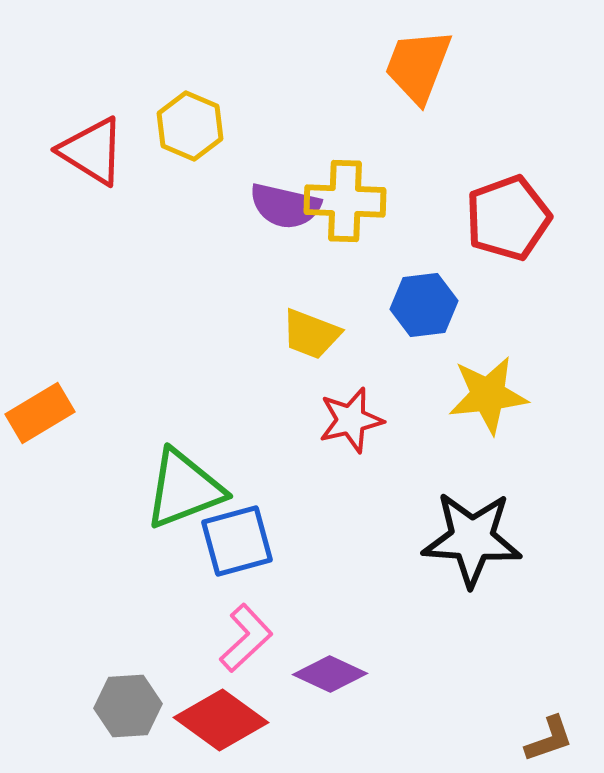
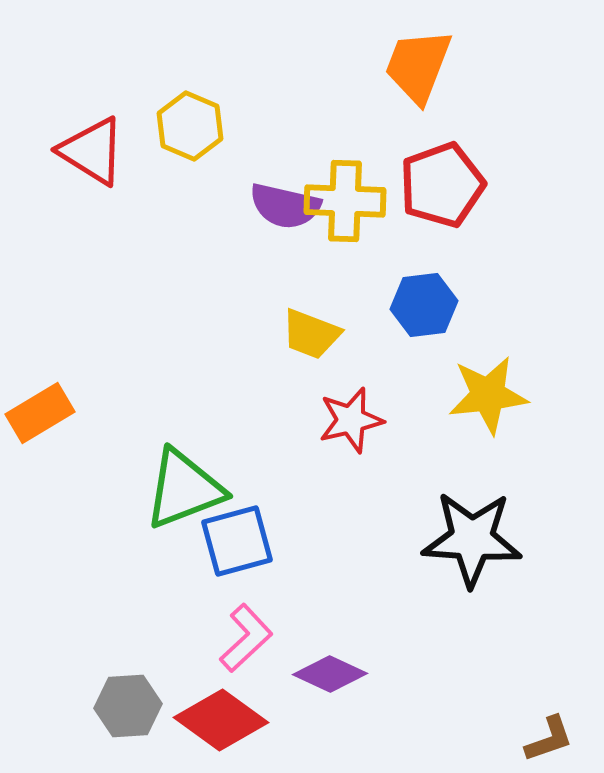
red pentagon: moved 66 px left, 33 px up
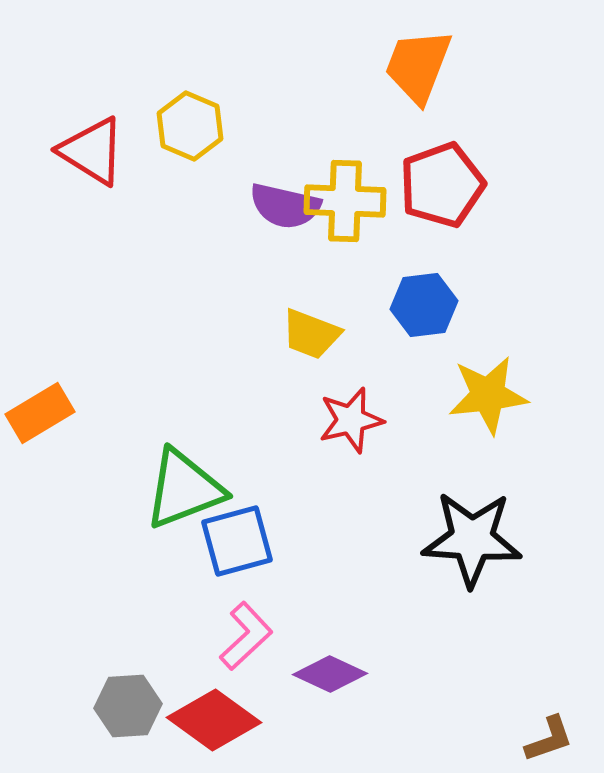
pink L-shape: moved 2 px up
red diamond: moved 7 px left
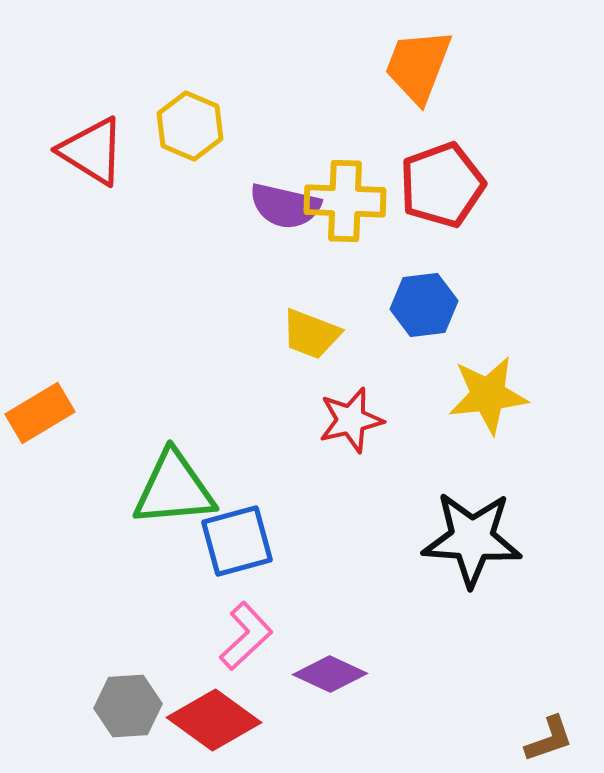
green triangle: moved 10 px left; rotated 16 degrees clockwise
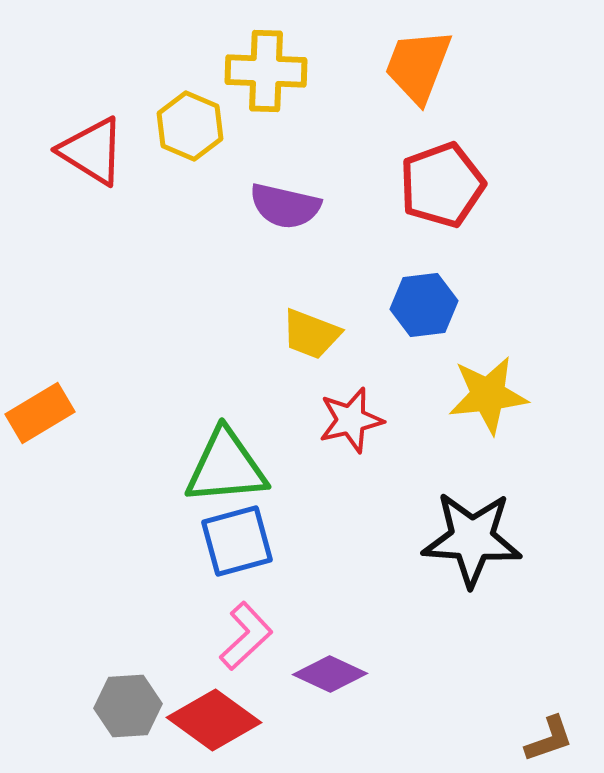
yellow cross: moved 79 px left, 130 px up
green triangle: moved 52 px right, 22 px up
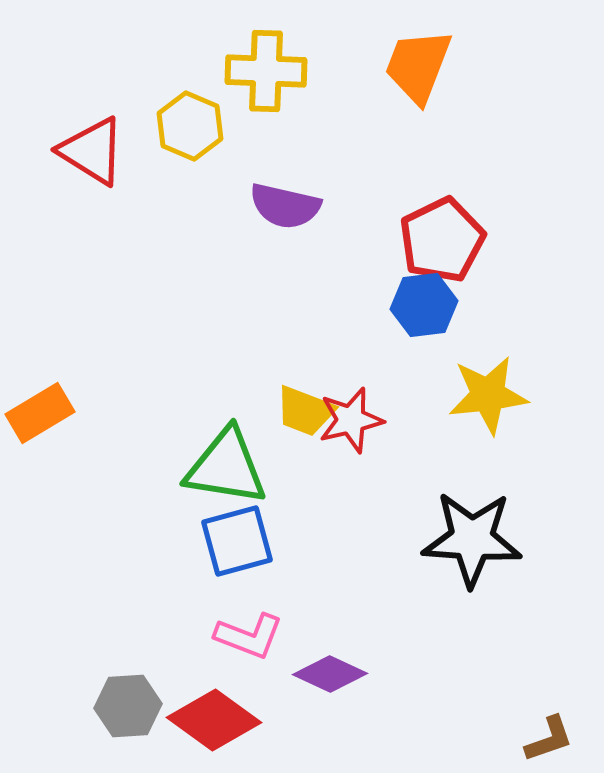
red pentagon: moved 55 px down; rotated 6 degrees counterclockwise
yellow trapezoid: moved 6 px left, 77 px down
green triangle: rotated 14 degrees clockwise
pink L-shape: moved 3 px right; rotated 64 degrees clockwise
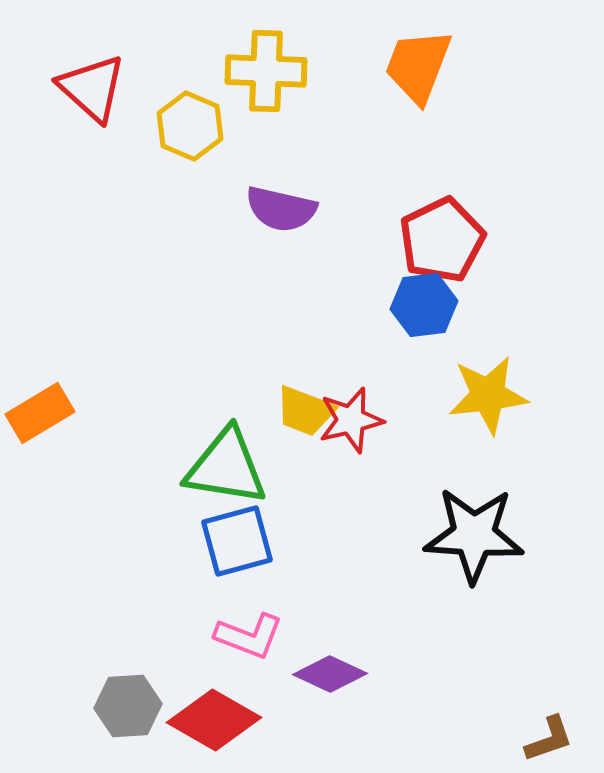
red triangle: moved 63 px up; rotated 10 degrees clockwise
purple semicircle: moved 4 px left, 3 px down
black star: moved 2 px right, 4 px up
red diamond: rotated 6 degrees counterclockwise
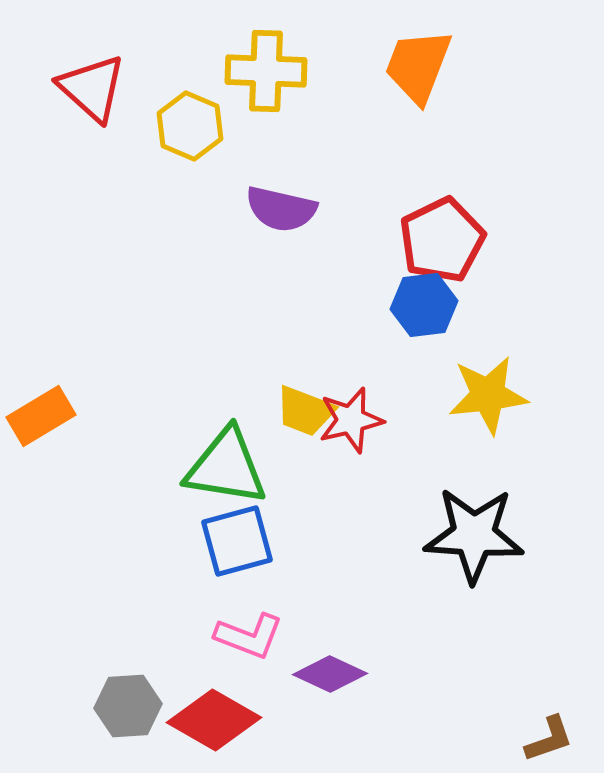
orange rectangle: moved 1 px right, 3 px down
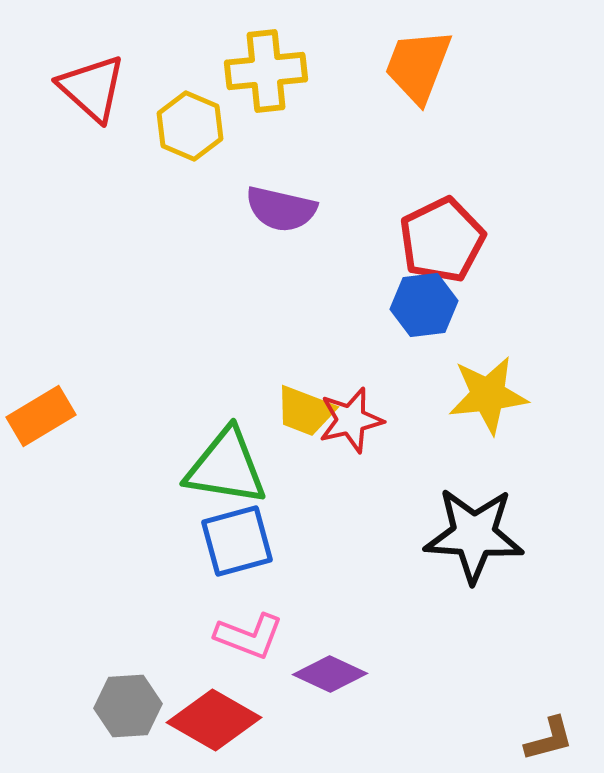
yellow cross: rotated 8 degrees counterclockwise
brown L-shape: rotated 4 degrees clockwise
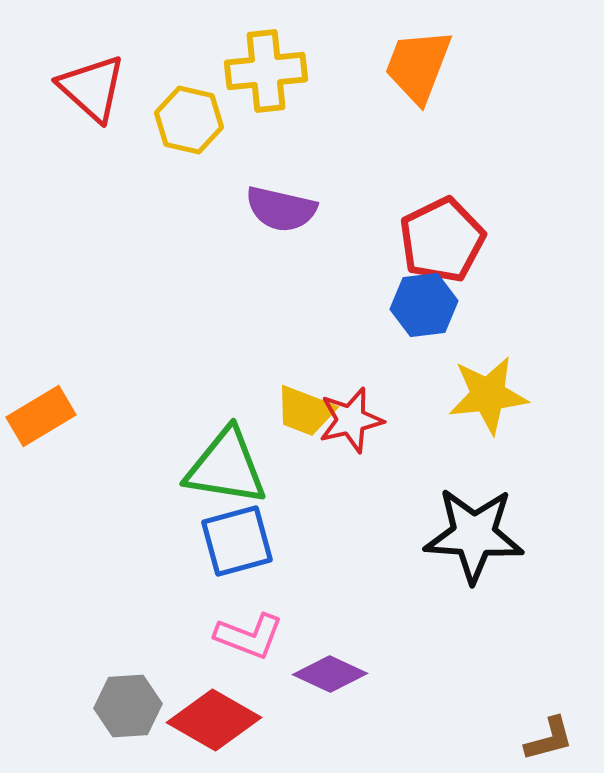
yellow hexagon: moved 1 px left, 6 px up; rotated 10 degrees counterclockwise
